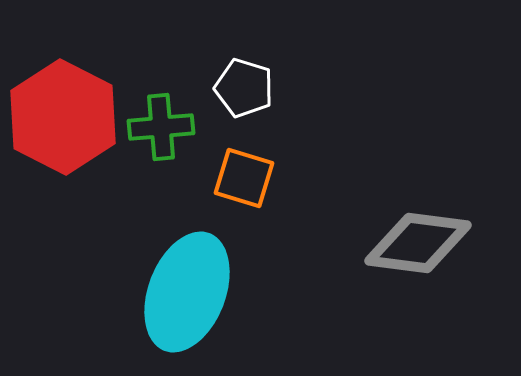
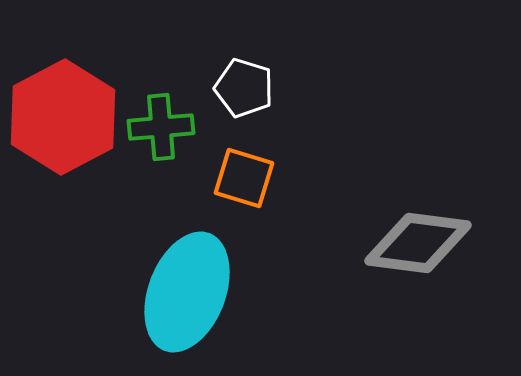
red hexagon: rotated 5 degrees clockwise
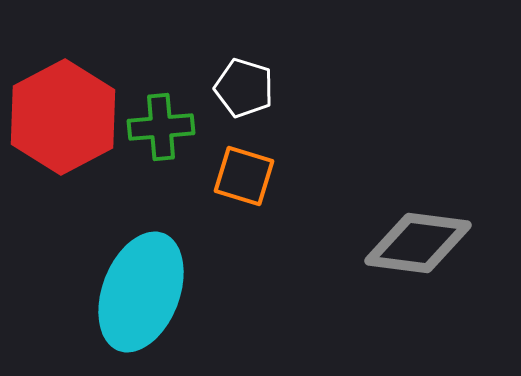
orange square: moved 2 px up
cyan ellipse: moved 46 px left
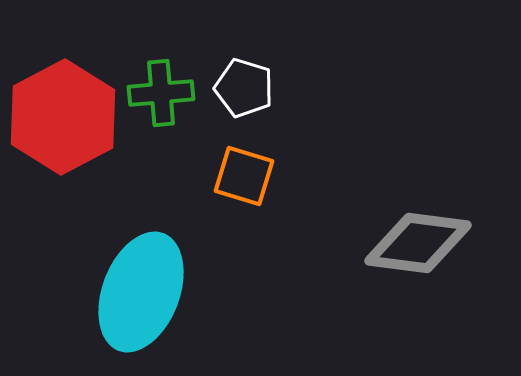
green cross: moved 34 px up
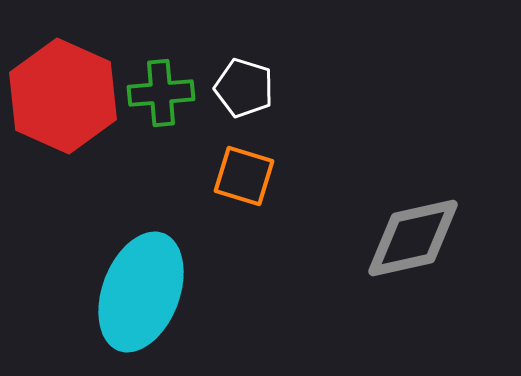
red hexagon: moved 21 px up; rotated 8 degrees counterclockwise
gray diamond: moved 5 px left, 5 px up; rotated 20 degrees counterclockwise
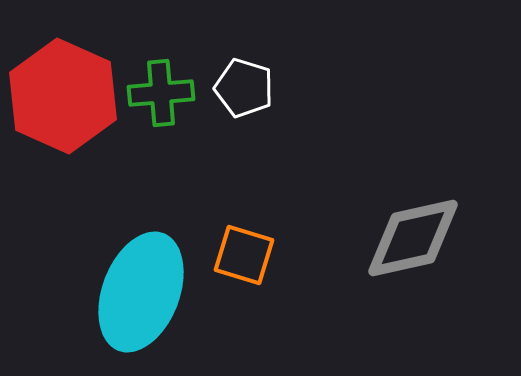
orange square: moved 79 px down
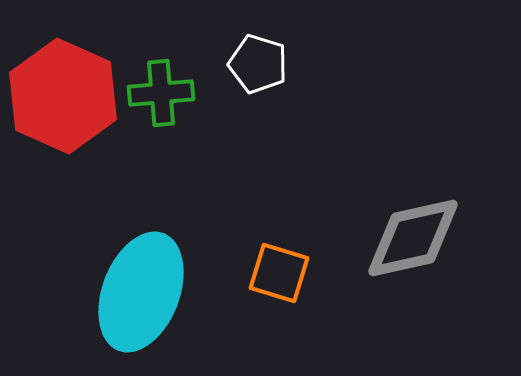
white pentagon: moved 14 px right, 24 px up
orange square: moved 35 px right, 18 px down
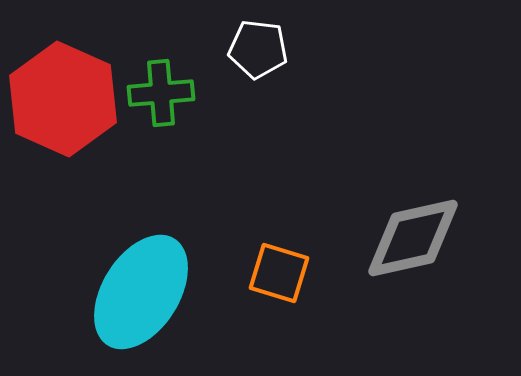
white pentagon: moved 15 px up; rotated 10 degrees counterclockwise
red hexagon: moved 3 px down
cyan ellipse: rotated 11 degrees clockwise
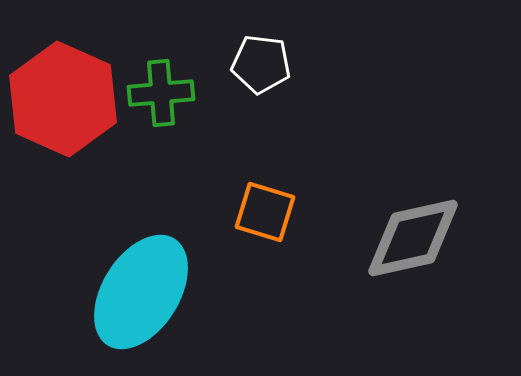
white pentagon: moved 3 px right, 15 px down
orange square: moved 14 px left, 61 px up
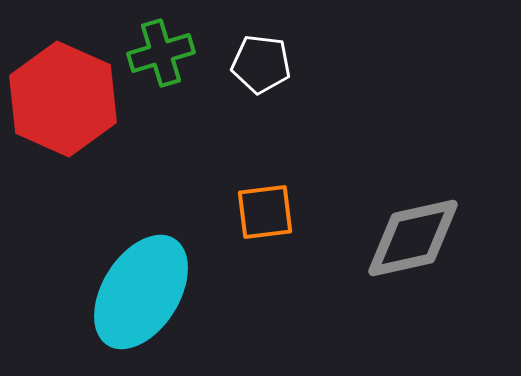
green cross: moved 40 px up; rotated 12 degrees counterclockwise
orange square: rotated 24 degrees counterclockwise
